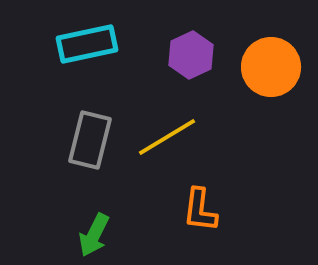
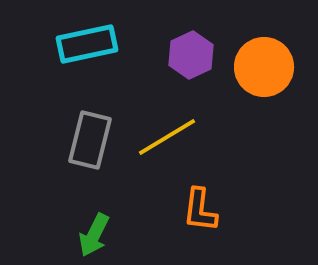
orange circle: moved 7 px left
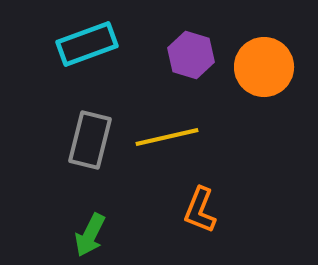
cyan rectangle: rotated 8 degrees counterclockwise
purple hexagon: rotated 18 degrees counterclockwise
yellow line: rotated 18 degrees clockwise
orange L-shape: rotated 15 degrees clockwise
green arrow: moved 4 px left
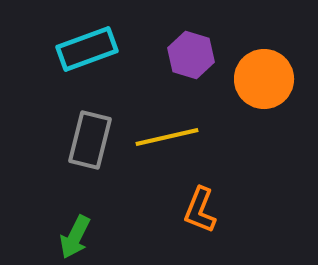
cyan rectangle: moved 5 px down
orange circle: moved 12 px down
green arrow: moved 15 px left, 2 px down
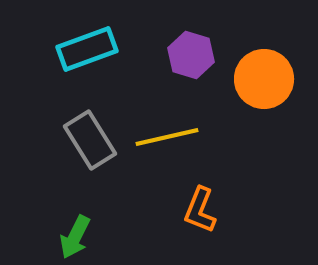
gray rectangle: rotated 46 degrees counterclockwise
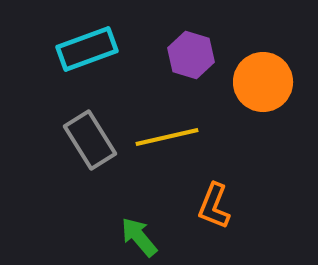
orange circle: moved 1 px left, 3 px down
orange L-shape: moved 14 px right, 4 px up
green arrow: moved 64 px right; rotated 114 degrees clockwise
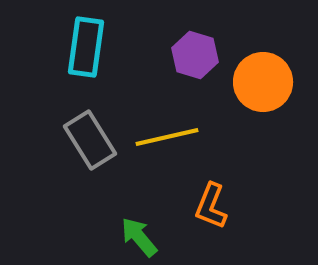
cyan rectangle: moved 1 px left, 2 px up; rotated 62 degrees counterclockwise
purple hexagon: moved 4 px right
orange L-shape: moved 3 px left
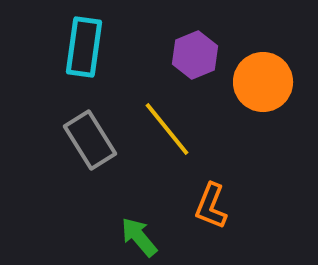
cyan rectangle: moved 2 px left
purple hexagon: rotated 21 degrees clockwise
yellow line: moved 8 px up; rotated 64 degrees clockwise
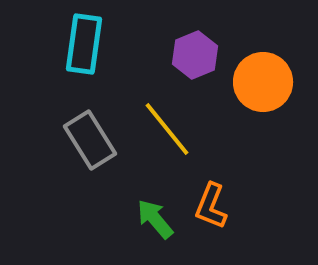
cyan rectangle: moved 3 px up
green arrow: moved 16 px right, 18 px up
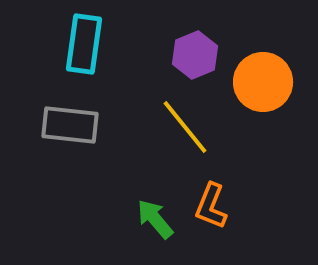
yellow line: moved 18 px right, 2 px up
gray rectangle: moved 20 px left, 15 px up; rotated 52 degrees counterclockwise
